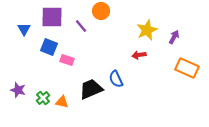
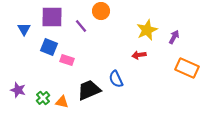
black trapezoid: moved 2 px left, 1 px down
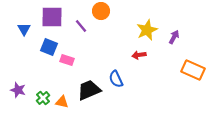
orange rectangle: moved 6 px right, 2 px down
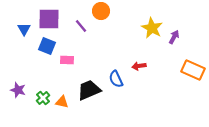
purple square: moved 3 px left, 2 px down
yellow star: moved 5 px right, 2 px up; rotated 20 degrees counterclockwise
blue square: moved 2 px left, 1 px up
red arrow: moved 11 px down
pink rectangle: rotated 16 degrees counterclockwise
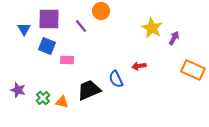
purple arrow: moved 1 px down
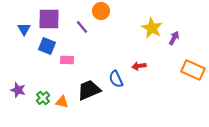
purple line: moved 1 px right, 1 px down
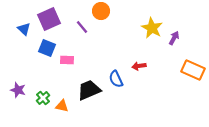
purple square: rotated 25 degrees counterclockwise
blue triangle: rotated 16 degrees counterclockwise
blue square: moved 2 px down
orange triangle: moved 4 px down
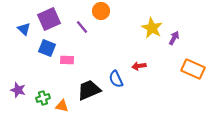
orange rectangle: moved 1 px up
green cross: rotated 24 degrees clockwise
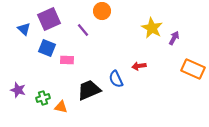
orange circle: moved 1 px right
purple line: moved 1 px right, 3 px down
orange triangle: moved 1 px left, 1 px down
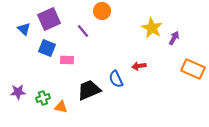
purple line: moved 1 px down
purple star: moved 2 px down; rotated 21 degrees counterclockwise
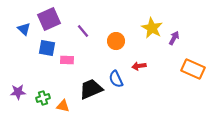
orange circle: moved 14 px right, 30 px down
blue square: rotated 12 degrees counterclockwise
black trapezoid: moved 2 px right, 1 px up
orange triangle: moved 2 px right, 1 px up
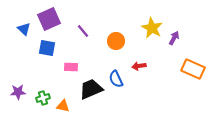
pink rectangle: moved 4 px right, 7 px down
